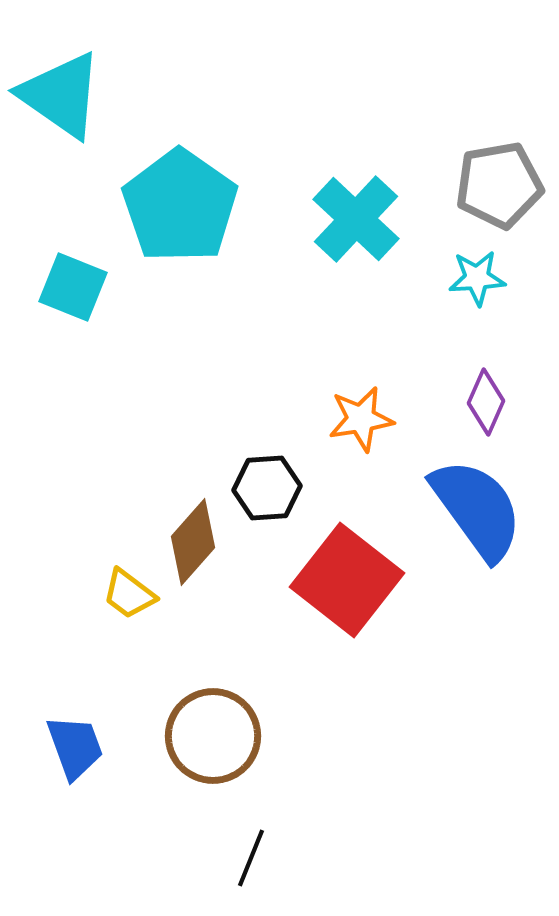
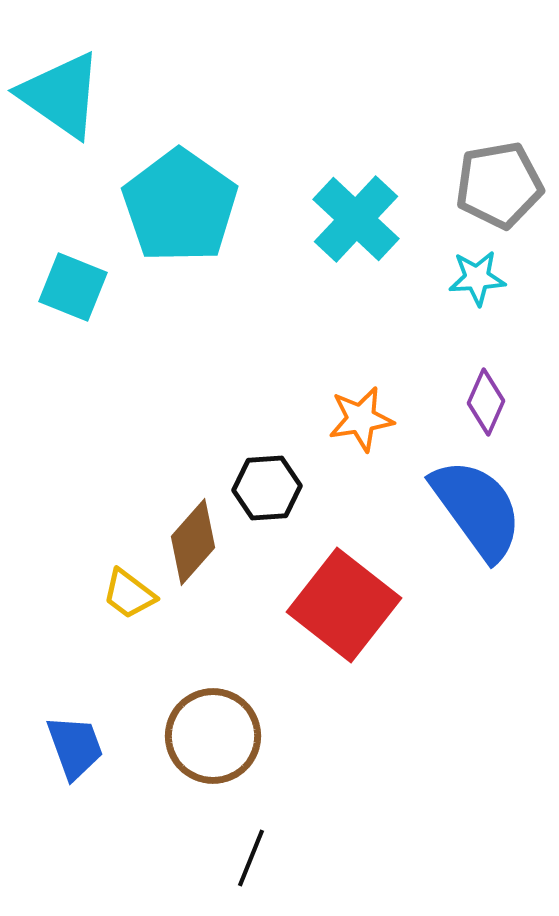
red square: moved 3 px left, 25 px down
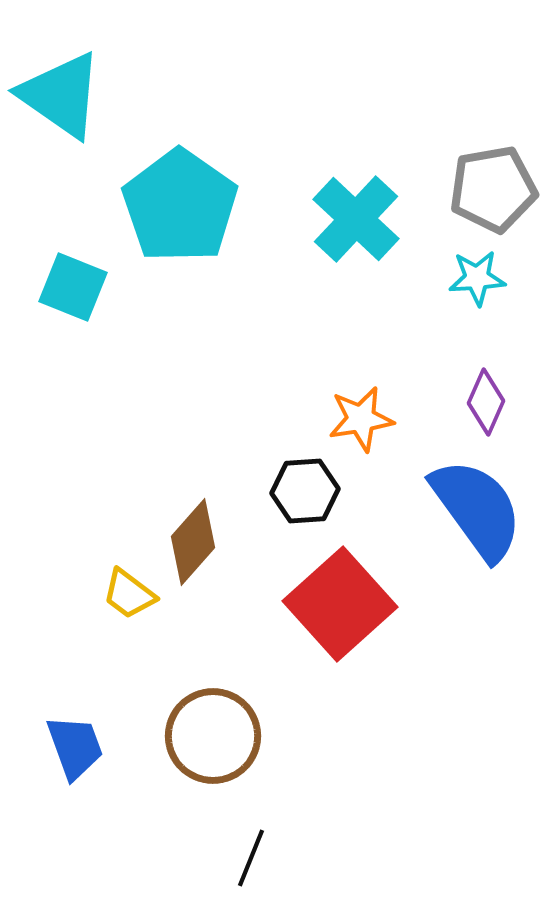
gray pentagon: moved 6 px left, 4 px down
black hexagon: moved 38 px right, 3 px down
red square: moved 4 px left, 1 px up; rotated 10 degrees clockwise
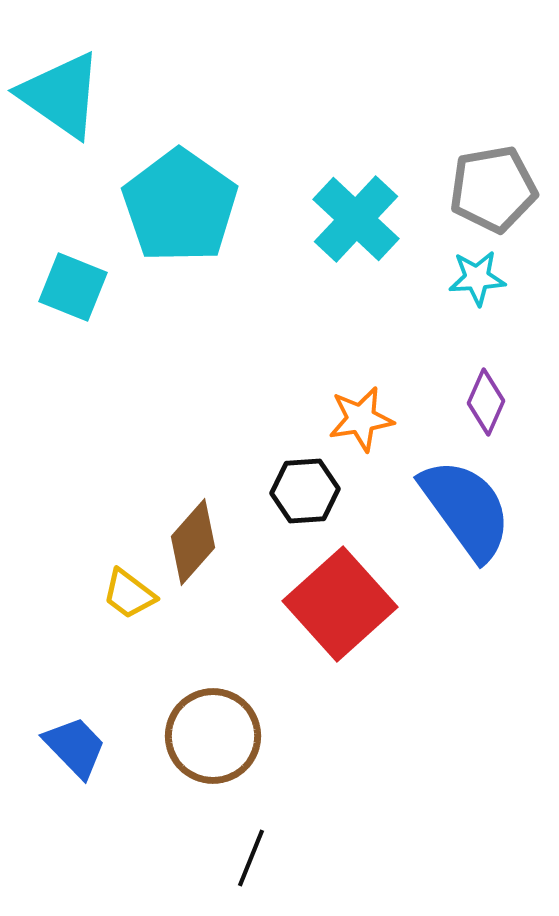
blue semicircle: moved 11 px left
blue trapezoid: rotated 24 degrees counterclockwise
